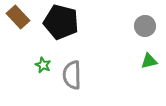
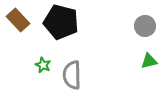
brown rectangle: moved 3 px down
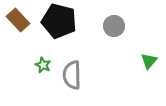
black pentagon: moved 2 px left, 1 px up
gray circle: moved 31 px left
green triangle: rotated 36 degrees counterclockwise
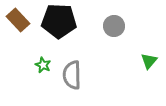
black pentagon: rotated 12 degrees counterclockwise
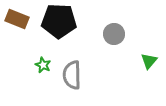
brown rectangle: moved 1 px left, 1 px up; rotated 25 degrees counterclockwise
gray circle: moved 8 px down
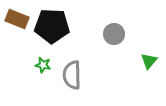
black pentagon: moved 7 px left, 5 px down
green star: rotated 14 degrees counterclockwise
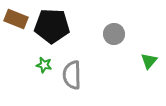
brown rectangle: moved 1 px left
green star: moved 1 px right
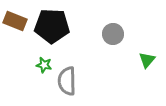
brown rectangle: moved 1 px left, 2 px down
gray circle: moved 1 px left
green triangle: moved 2 px left, 1 px up
gray semicircle: moved 5 px left, 6 px down
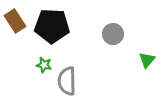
brown rectangle: rotated 35 degrees clockwise
